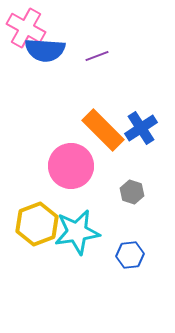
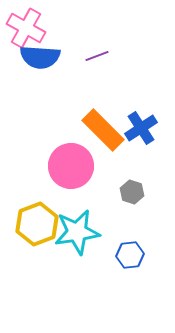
blue semicircle: moved 5 px left, 7 px down
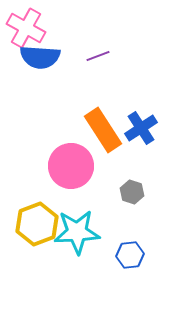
purple line: moved 1 px right
orange rectangle: rotated 12 degrees clockwise
cyan star: rotated 6 degrees clockwise
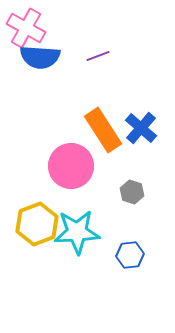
blue cross: rotated 16 degrees counterclockwise
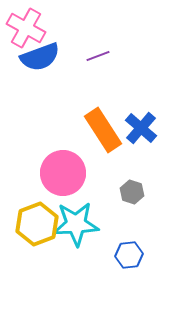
blue semicircle: rotated 24 degrees counterclockwise
pink circle: moved 8 px left, 7 px down
cyan star: moved 1 px left, 8 px up
blue hexagon: moved 1 px left
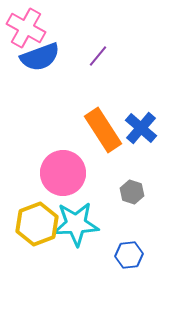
purple line: rotated 30 degrees counterclockwise
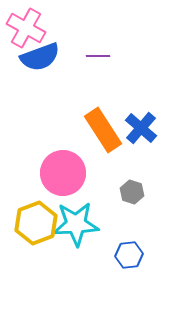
purple line: rotated 50 degrees clockwise
yellow hexagon: moved 1 px left, 1 px up
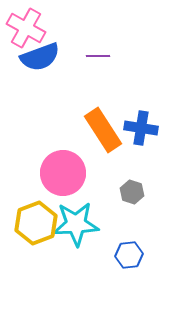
blue cross: rotated 32 degrees counterclockwise
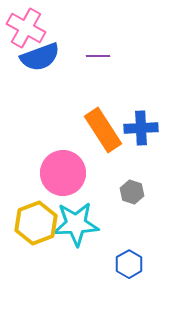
blue cross: rotated 12 degrees counterclockwise
blue hexagon: moved 9 px down; rotated 24 degrees counterclockwise
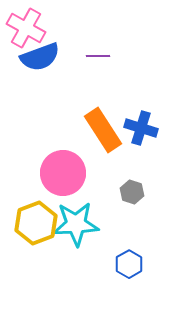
blue cross: rotated 20 degrees clockwise
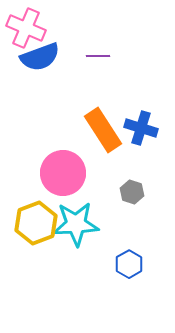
pink cross: rotated 6 degrees counterclockwise
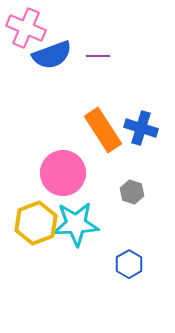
blue semicircle: moved 12 px right, 2 px up
